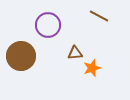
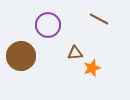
brown line: moved 3 px down
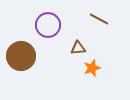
brown triangle: moved 3 px right, 5 px up
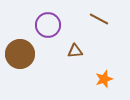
brown triangle: moved 3 px left, 3 px down
brown circle: moved 1 px left, 2 px up
orange star: moved 12 px right, 11 px down
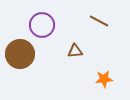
brown line: moved 2 px down
purple circle: moved 6 px left
orange star: rotated 12 degrees clockwise
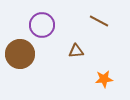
brown triangle: moved 1 px right
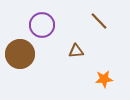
brown line: rotated 18 degrees clockwise
